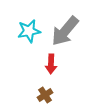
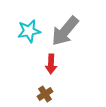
brown cross: moved 1 px up
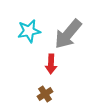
gray arrow: moved 3 px right, 3 px down
